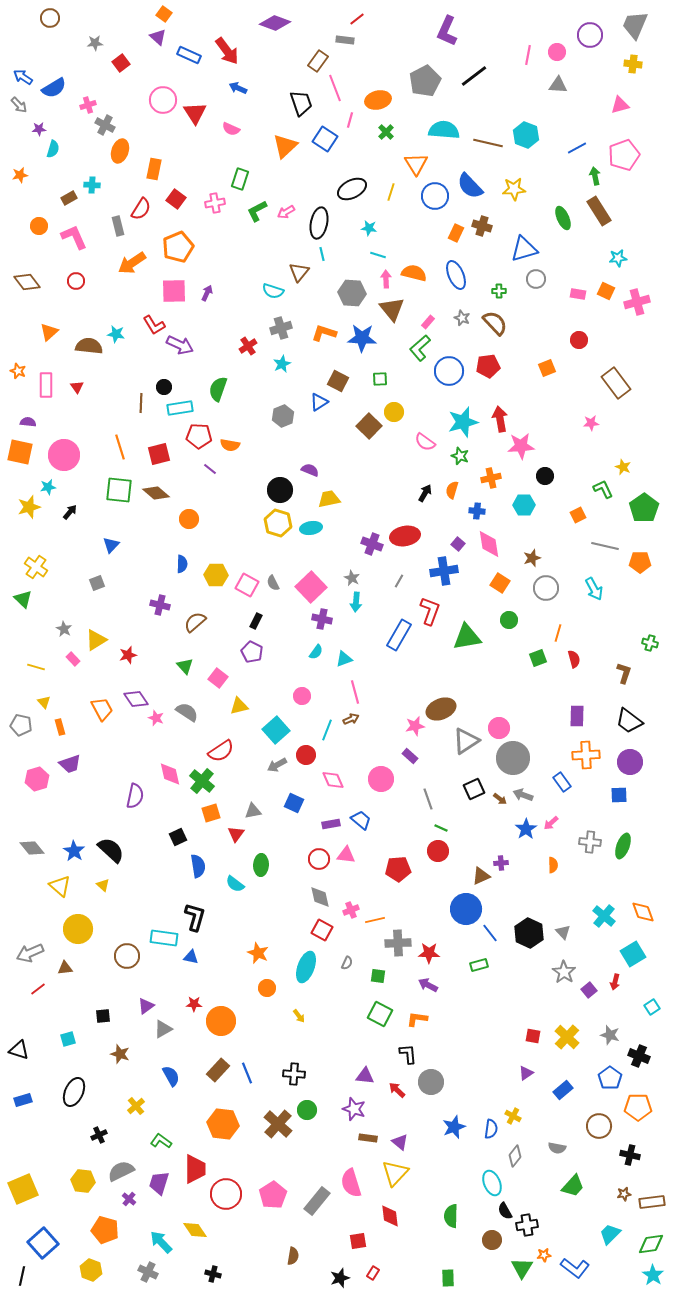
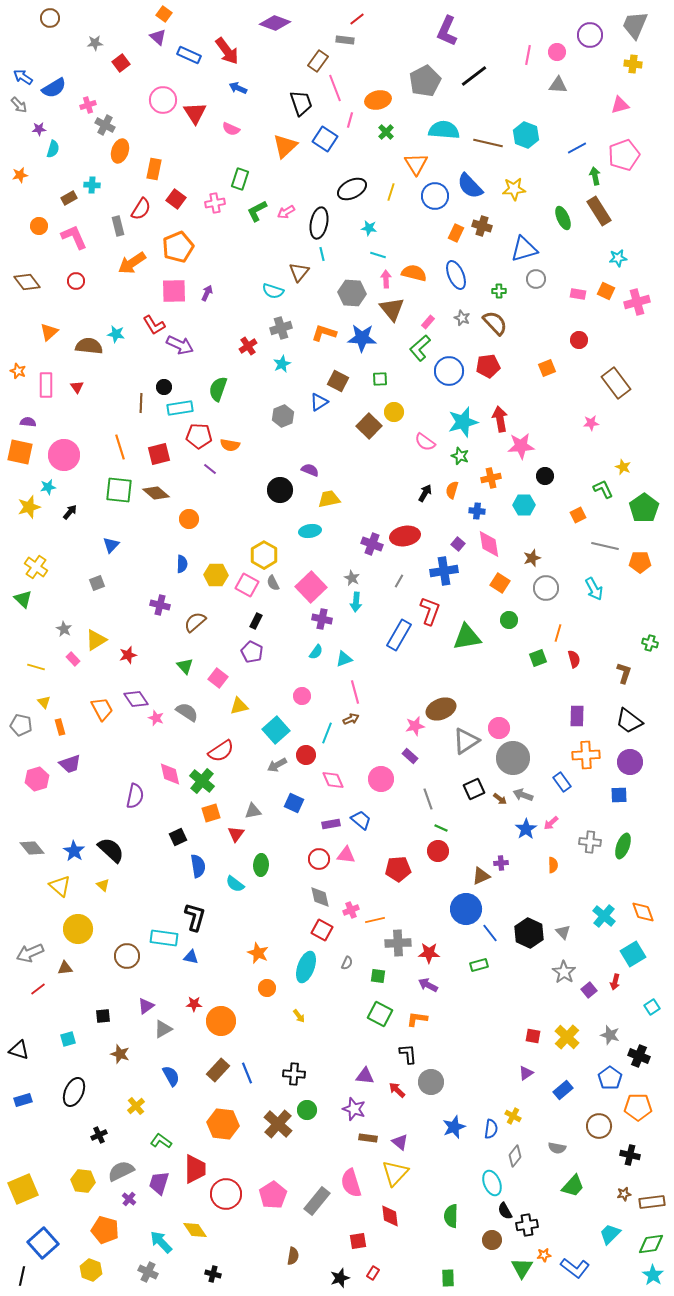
yellow hexagon at (278, 523): moved 14 px left, 32 px down; rotated 12 degrees clockwise
cyan ellipse at (311, 528): moved 1 px left, 3 px down
cyan line at (327, 730): moved 3 px down
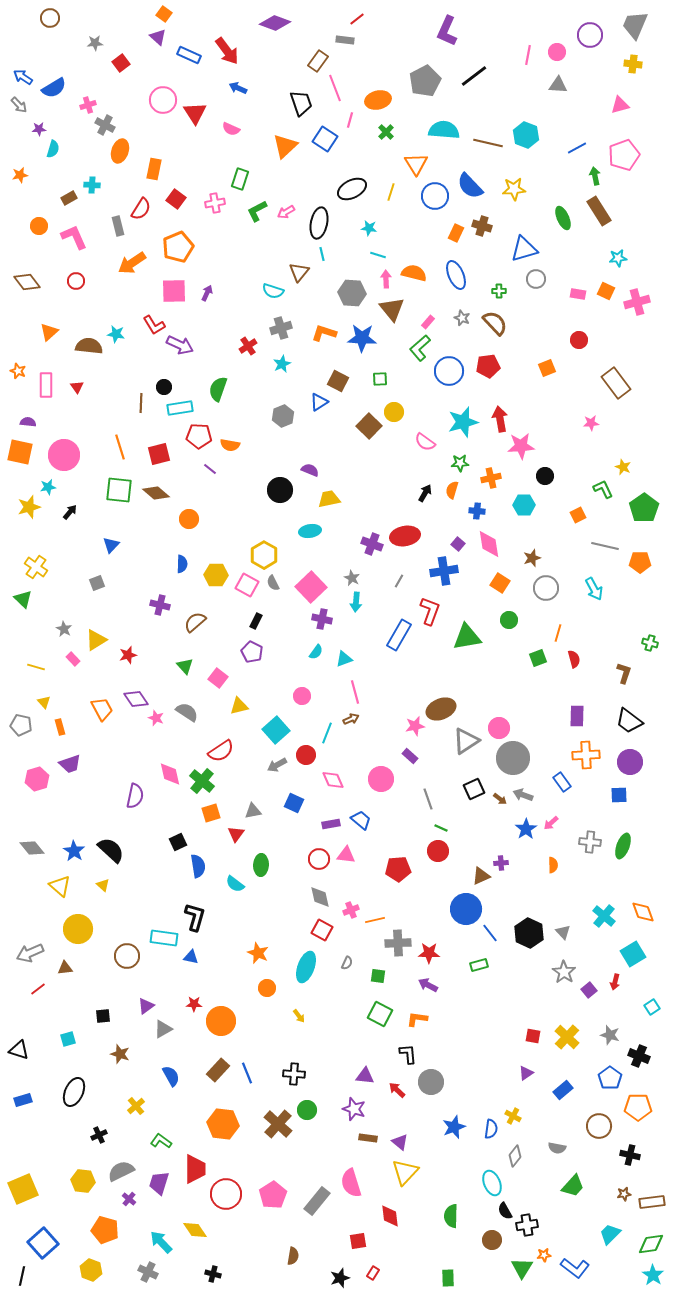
green star at (460, 456): moved 7 px down; rotated 24 degrees counterclockwise
black square at (178, 837): moved 5 px down
yellow triangle at (395, 1173): moved 10 px right, 1 px up
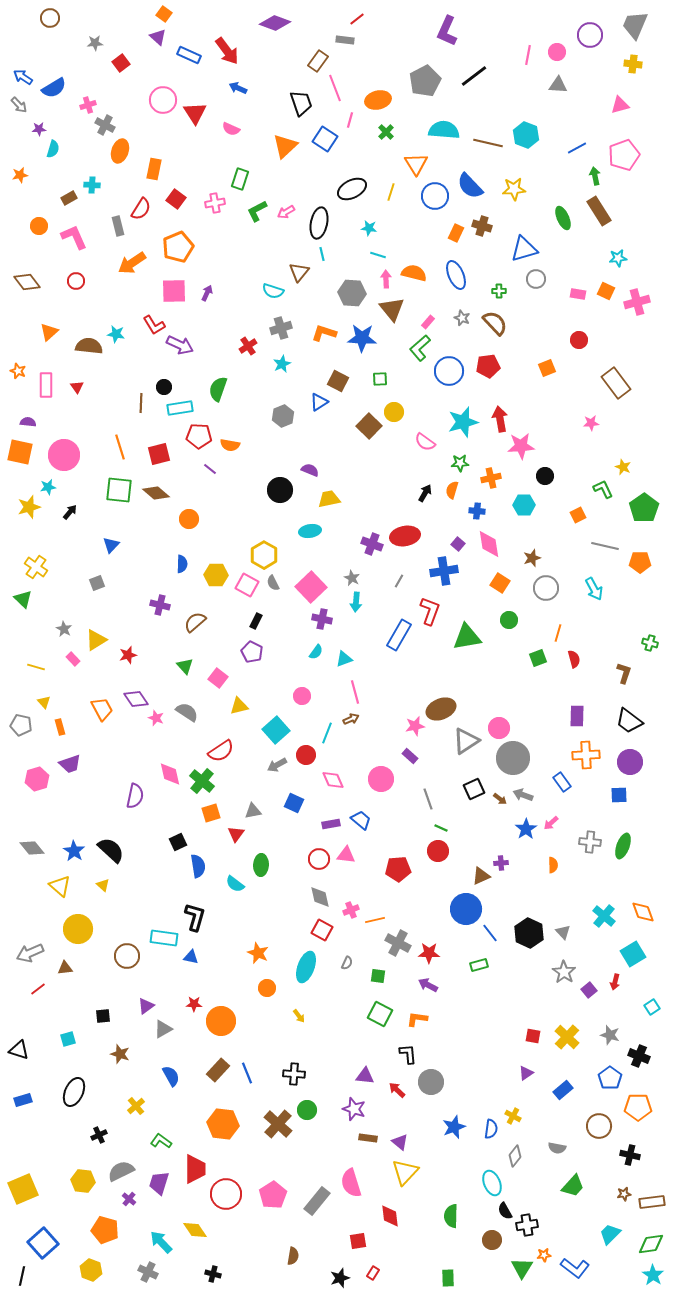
gray cross at (398, 943): rotated 30 degrees clockwise
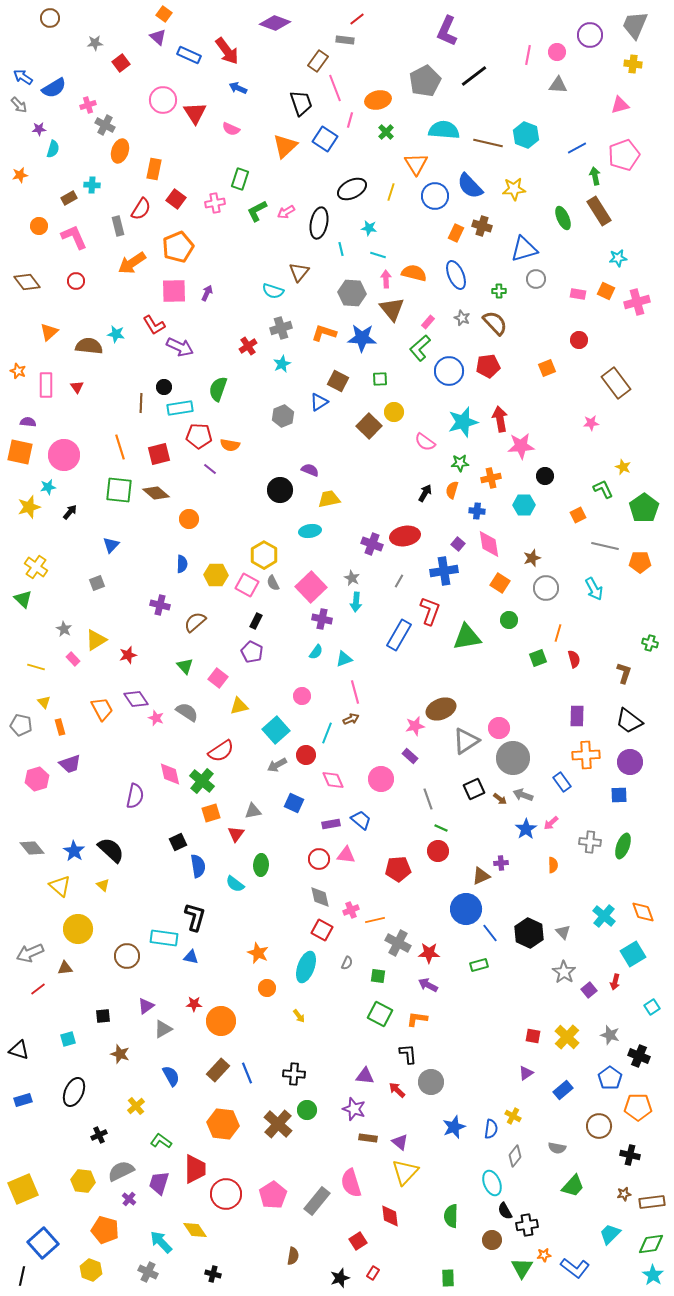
cyan line at (322, 254): moved 19 px right, 5 px up
purple arrow at (180, 345): moved 2 px down
red square at (358, 1241): rotated 24 degrees counterclockwise
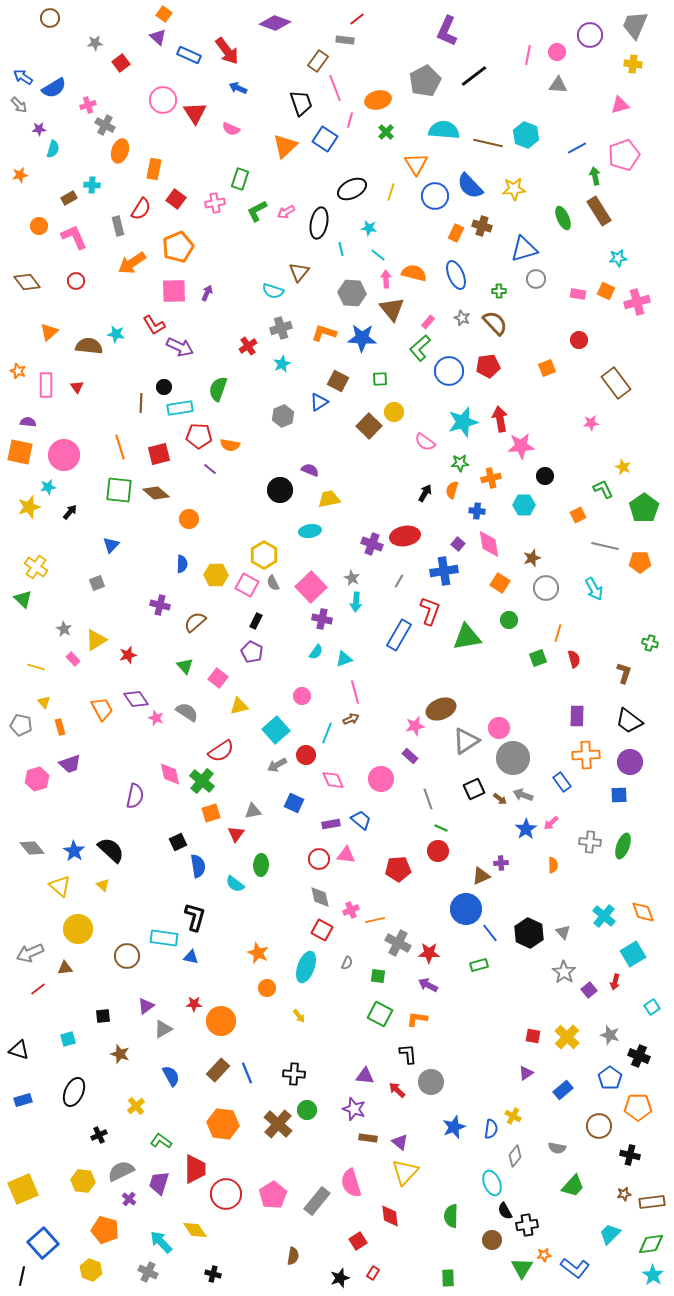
cyan line at (378, 255): rotated 21 degrees clockwise
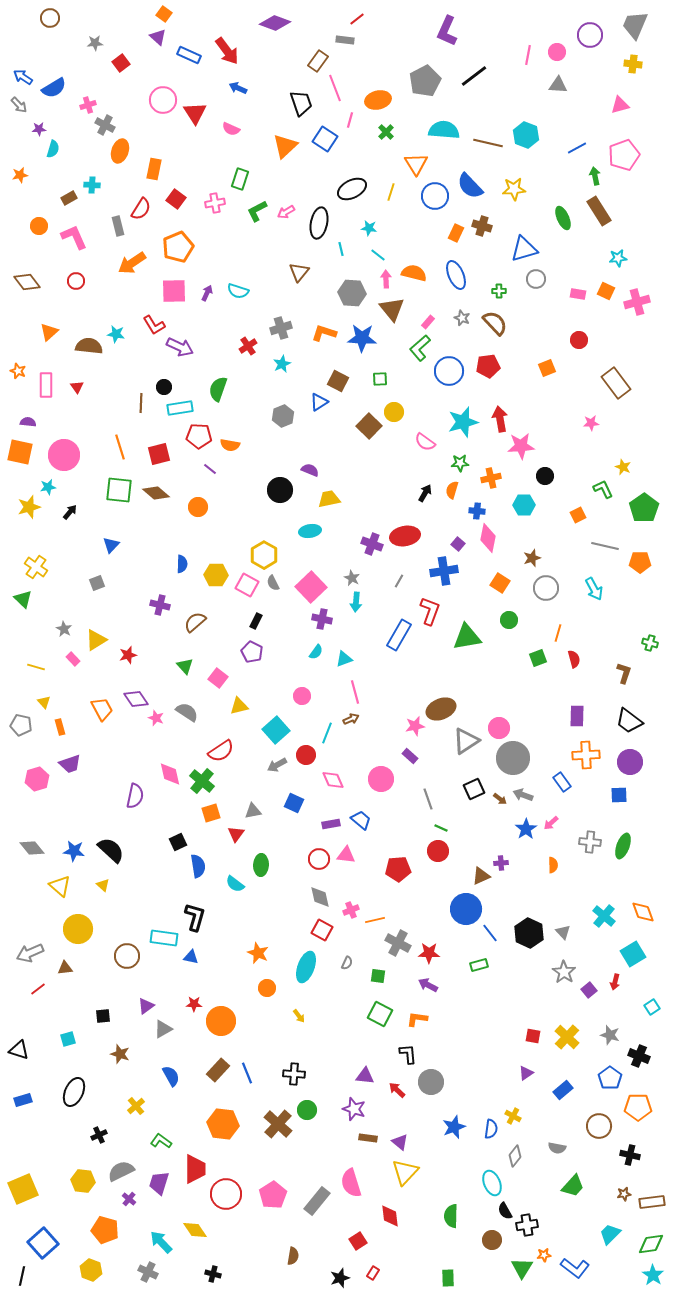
cyan semicircle at (273, 291): moved 35 px left
orange circle at (189, 519): moved 9 px right, 12 px up
pink diamond at (489, 544): moved 1 px left, 6 px up; rotated 20 degrees clockwise
blue star at (74, 851): rotated 25 degrees counterclockwise
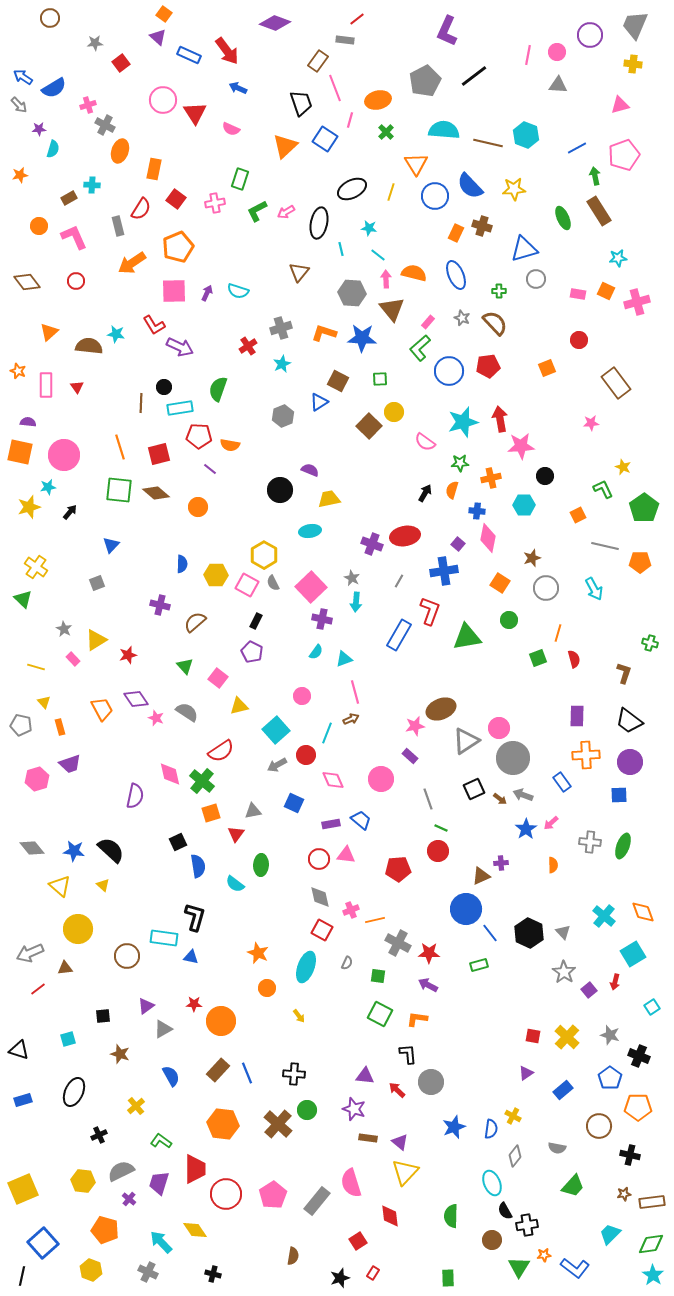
green triangle at (522, 1268): moved 3 px left, 1 px up
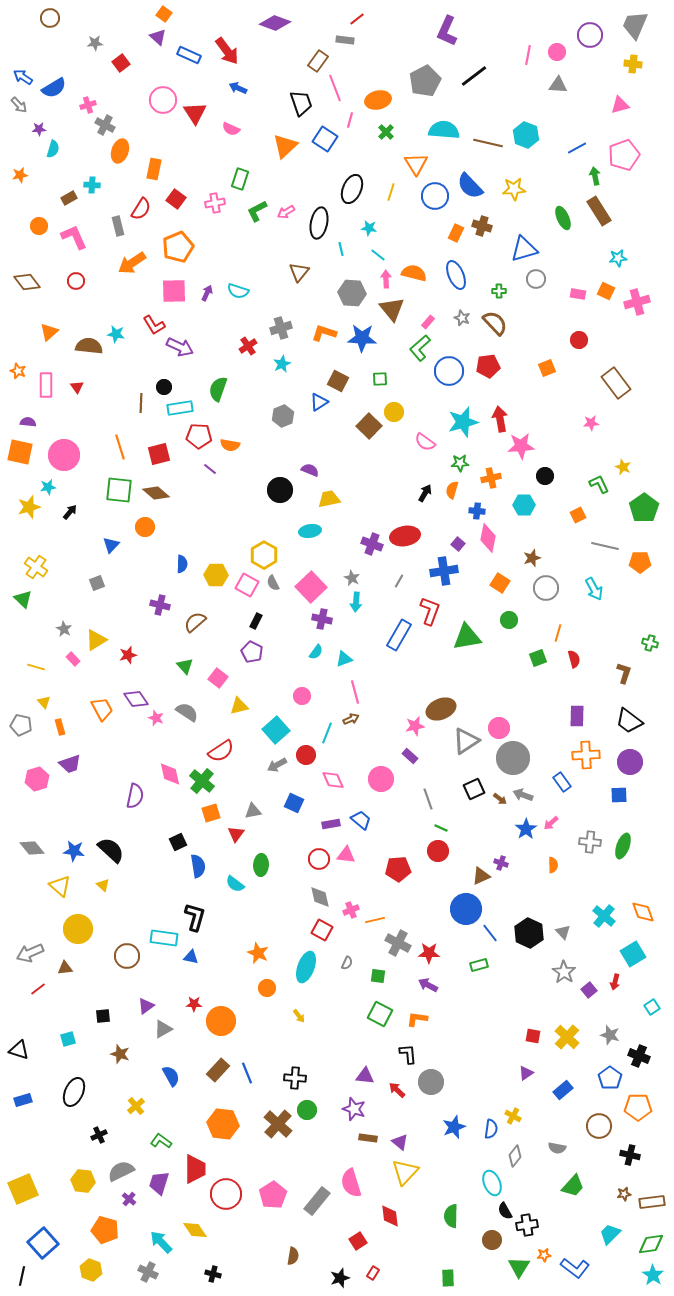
black ellipse at (352, 189): rotated 40 degrees counterclockwise
green L-shape at (603, 489): moved 4 px left, 5 px up
orange circle at (198, 507): moved 53 px left, 20 px down
purple cross at (501, 863): rotated 24 degrees clockwise
black cross at (294, 1074): moved 1 px right, 4 px down
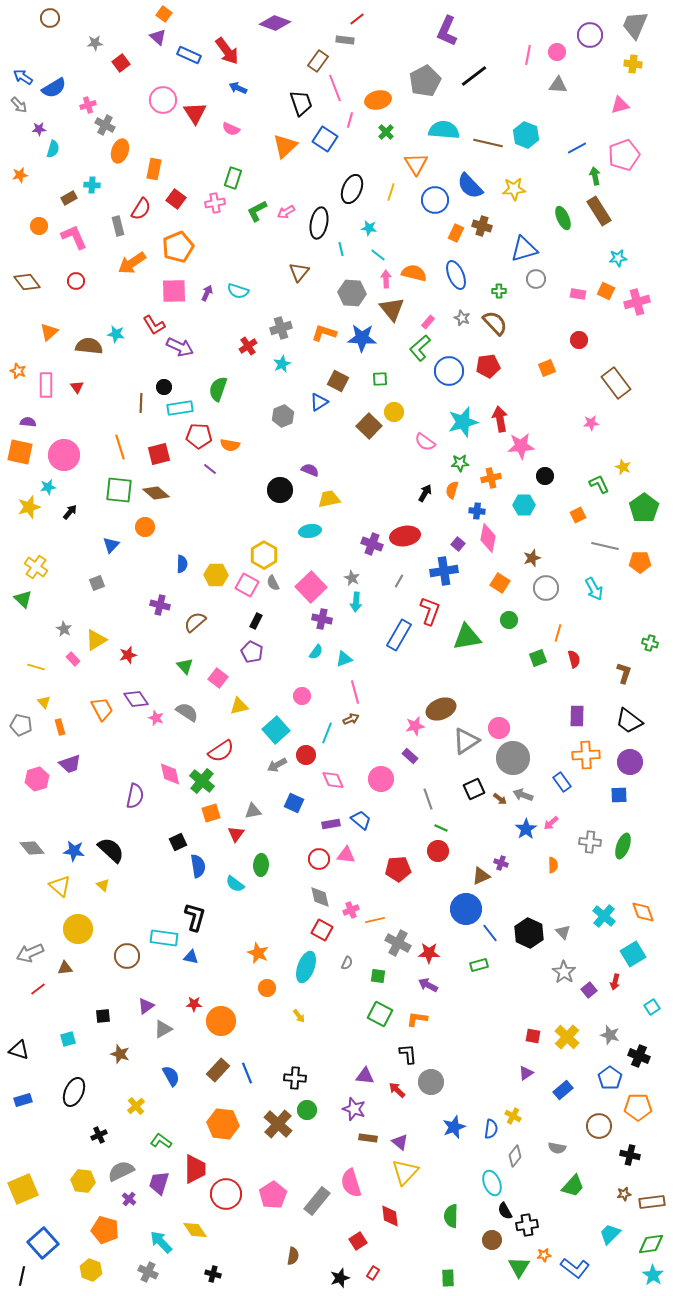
green rectangle at (240, 179): moved 7 px left, 1 px up
blue circle at (435, 196): moved 4 px down
